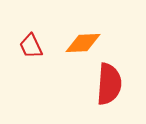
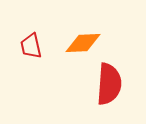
red trapezoid: rotated 12 degrees clockwise
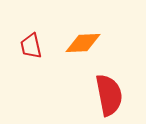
red semicircle: moved 11 px down; rotated 15 degrees counterclockwise
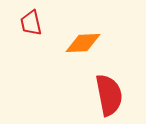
red trapezoid: moved 23 px up
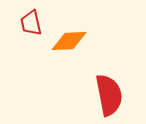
orange diamond: moved 14 px left, 2 px up
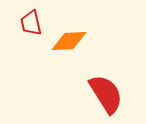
red semicircle: moved 3 px left, 1 px up; rotated 21 degrees counterclockwise
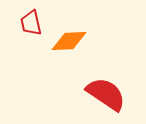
red semicircle: rotated 24 degrees counterclockwise
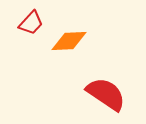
red trapezoid: rotated 124 degrees counterclockwise
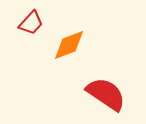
orange diamond: moved 4 px down; rotated 18 degrees counterclockwise
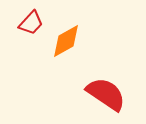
orange diamond: moved 3 px left, 4 px up; rotated 9 degrees counterclockwise
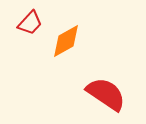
red trapezoid: moved 1 px left
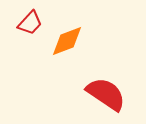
orange diamond: moved 1 px right; rotated 9 degrees clockwise
